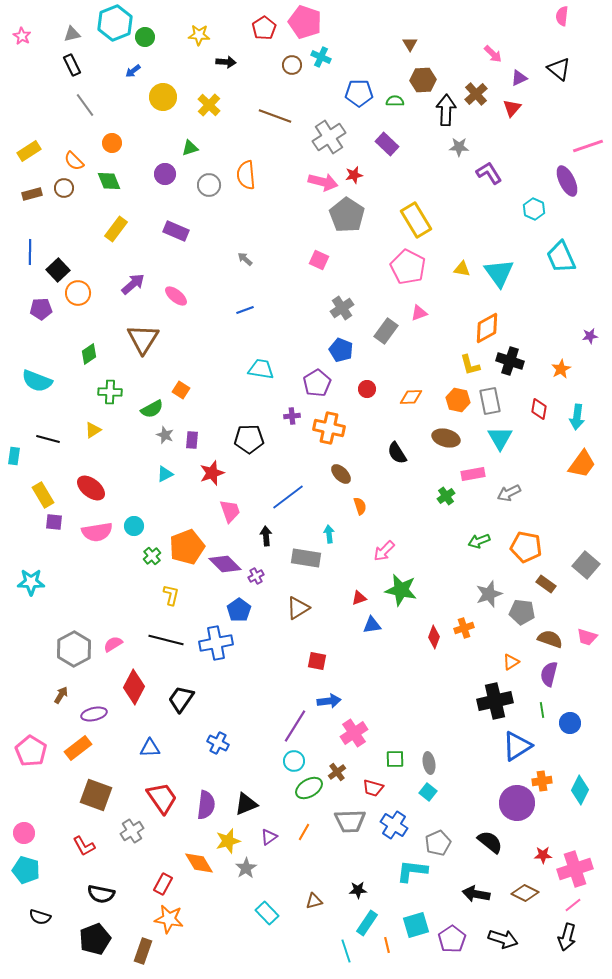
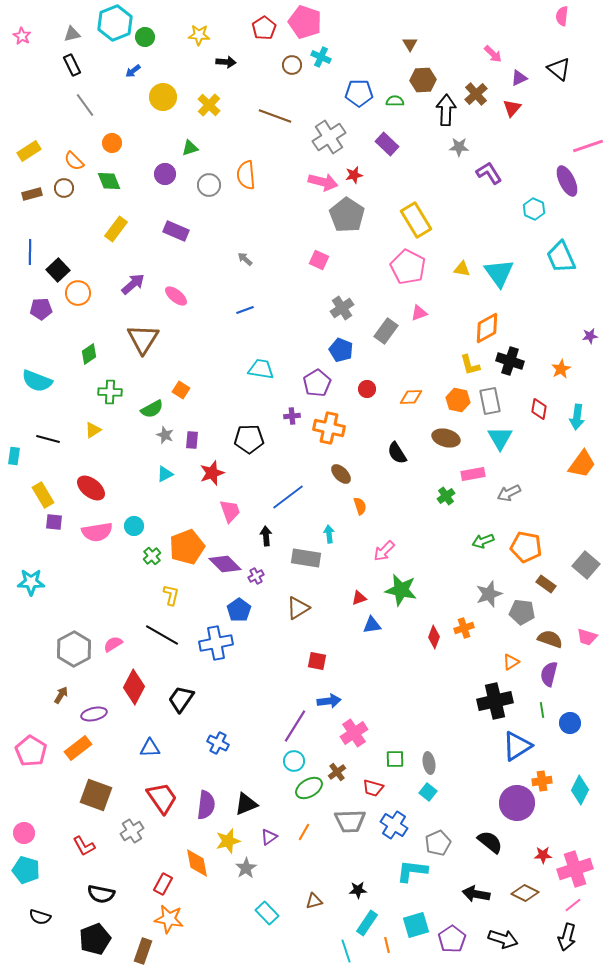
green arrow at (479, 541): moved 4 px right
black line at (166, 640): moved 4 px left, 5 px up; rotated 16 degrees clockwise
orange diamond at (199, 863): moved 2 px left; rotated 20 degrees clockwise
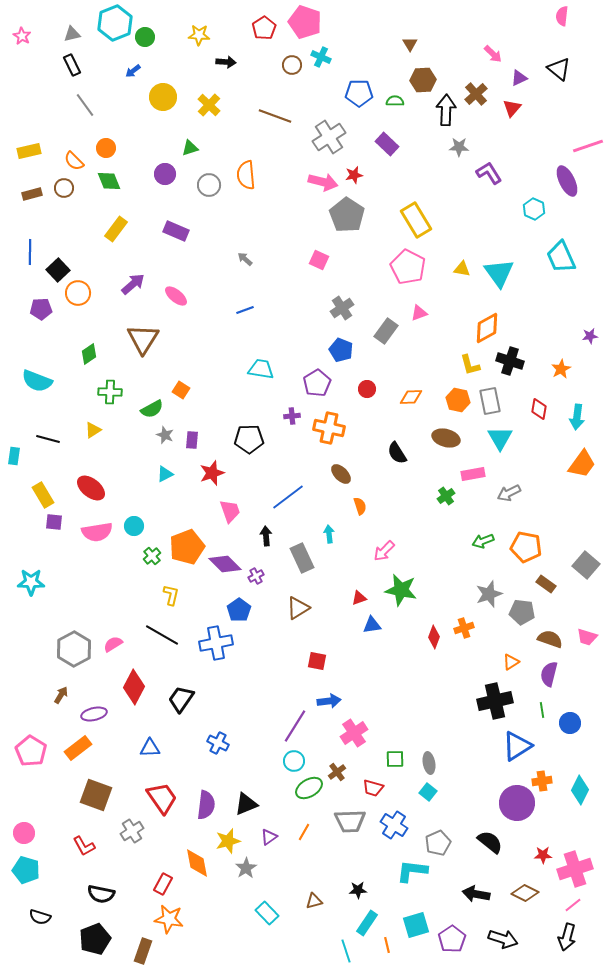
orange circle at (112, 143): moved 6 px left, 5 px down
yellow rectangle at (29, 151): rotated 20 degrees clockwise
gray rectangle at (306, 558): moved 4 px left; rotated 56 degrees clockwise
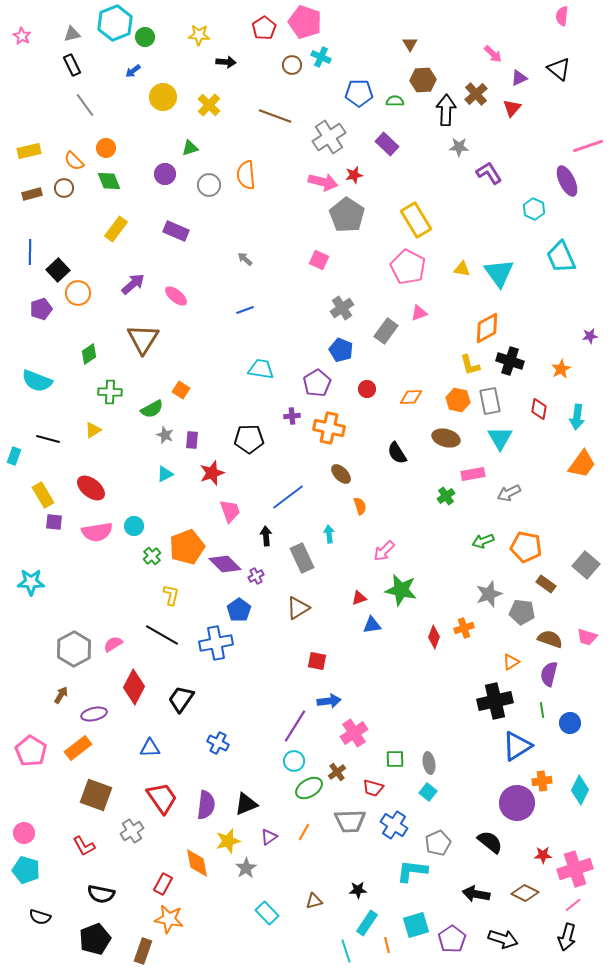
purple pentagon at (41, 309): rotated 15 degrees counterclockwise
cyan rectangle at (14, 456): rotated 12 degrees clockwise
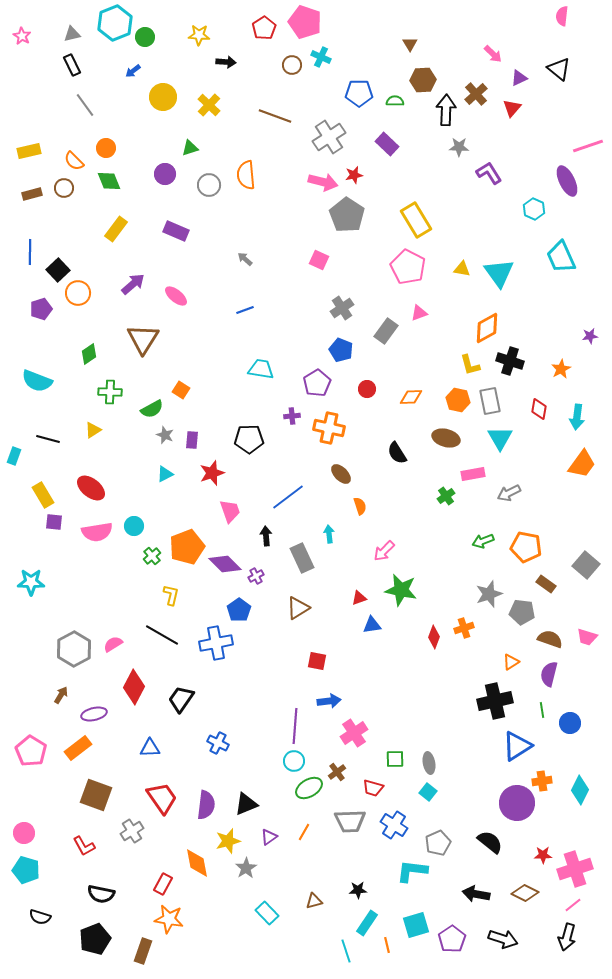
purple line at (295, 726): rotated 28 degrees counterclockwise
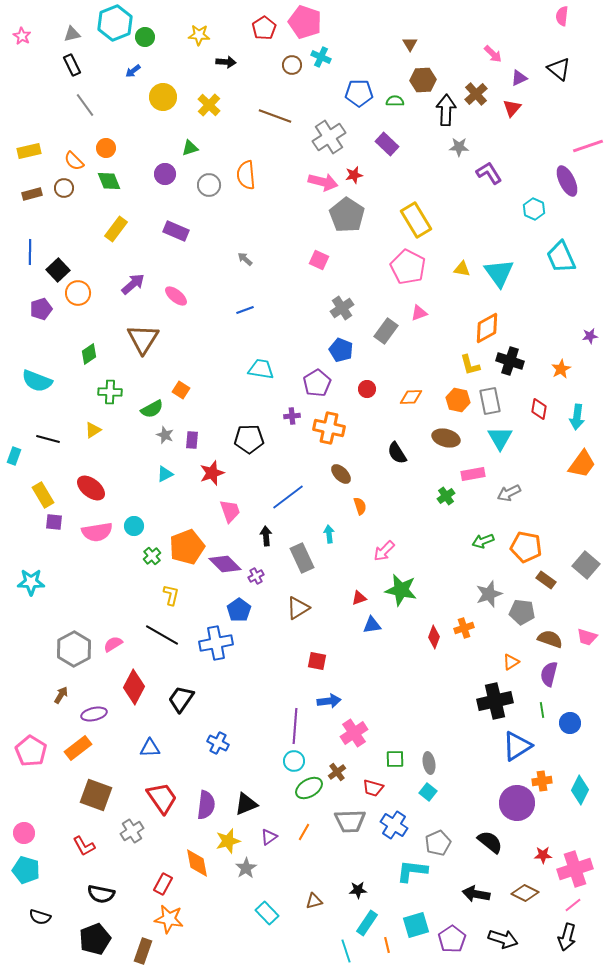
brown rectangle at (546, 584): moved 4 px up
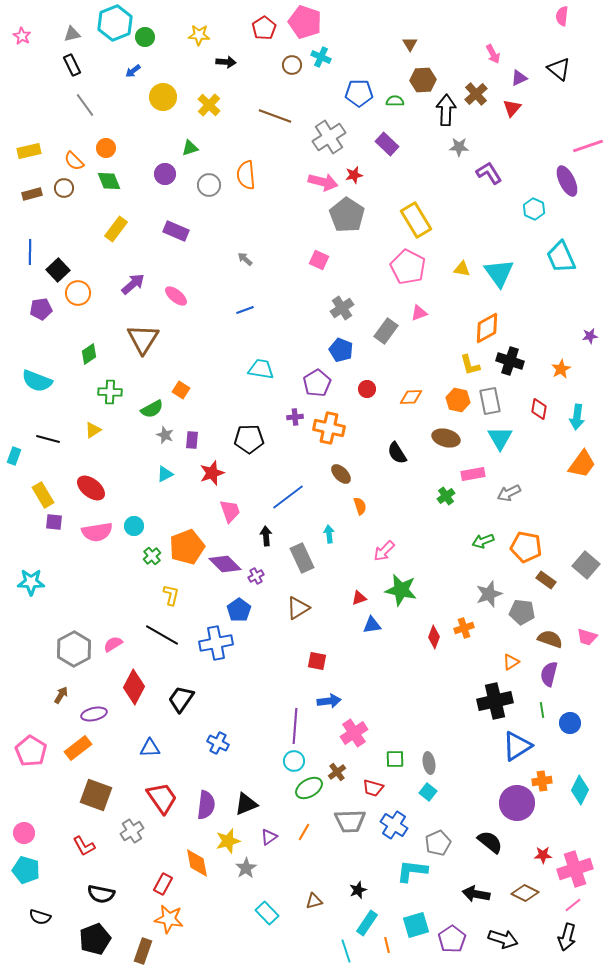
pink arrow at (493, 54): rotated 18 degrees clockwise
purple pentagon at (41, 309): rotated 10 degrees clockwise
purple cross at (292, 416): moved 3 px right, 1 px down
black star at (358, 890): rotated 18 degrees counterclockwise
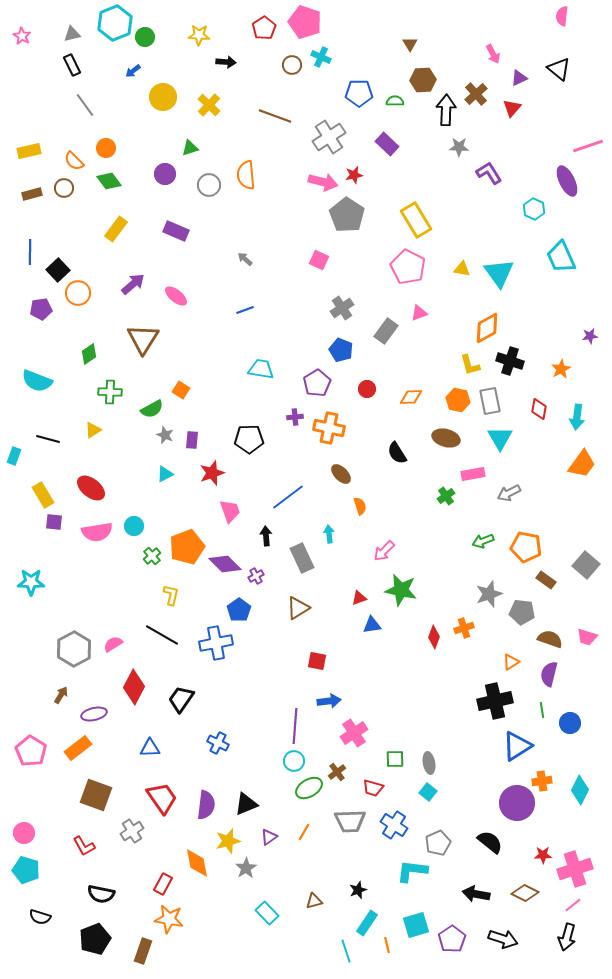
green diamond at (109, 181): rotated 15 degrees counterclockwise
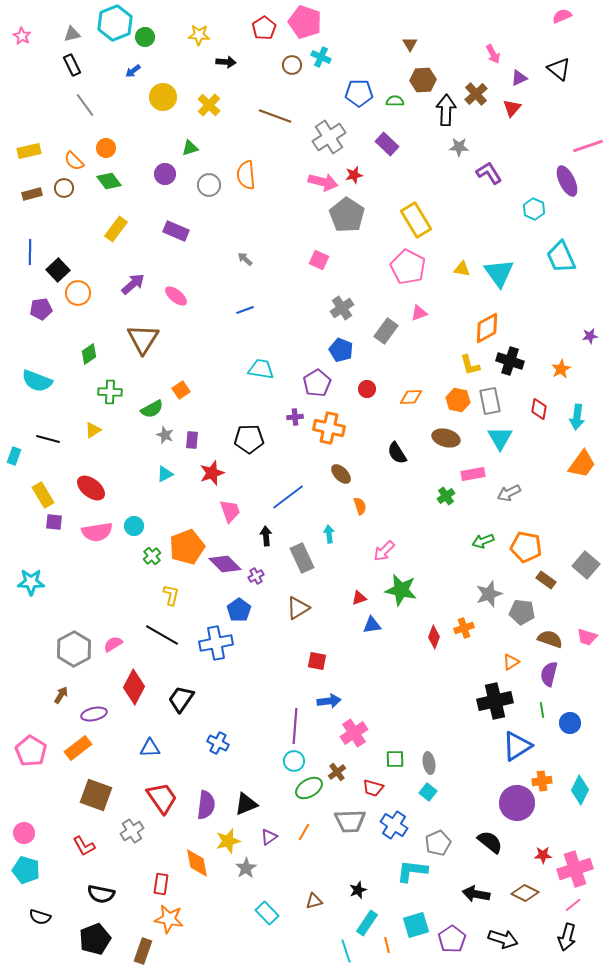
pink semicircle at (562, 16): rotated 60 degrees clockwise
orange square at (181, 390): rotated 24 degrees clockwise
red rectangle at (163, 884): moved 2 px left; rotated 20 degrees counterclockwise
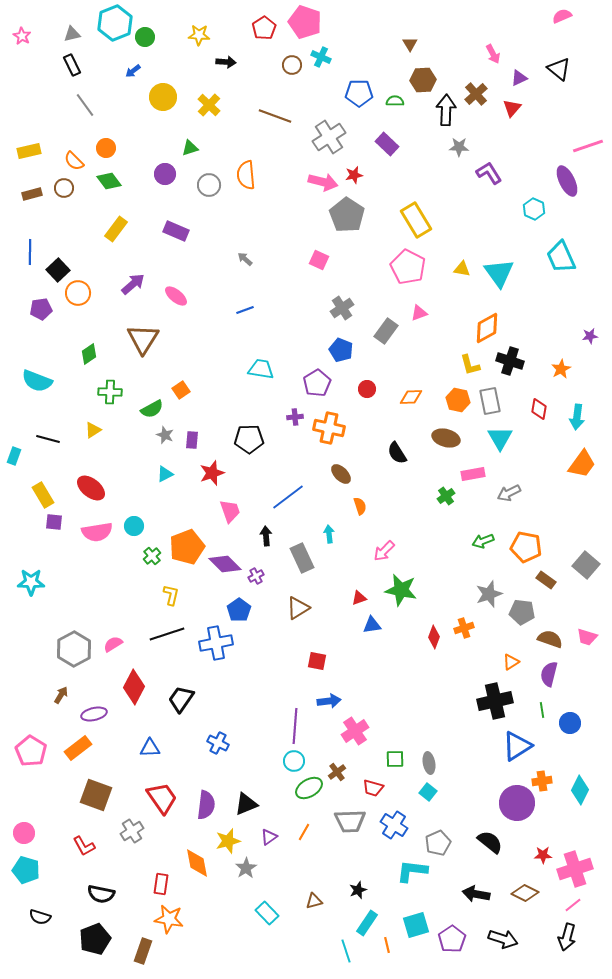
black line at (162, 635): moved 5 px right, 1 px up; rotated 48 degrees counterclockwise
pink cross at (354, 733): moved 1 px right, 2 px up
